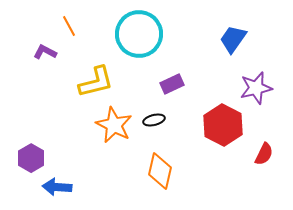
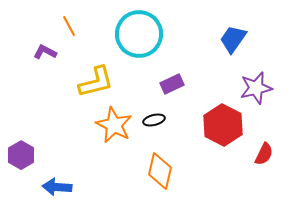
purple hexagon: moved 10 px left, 3 px up
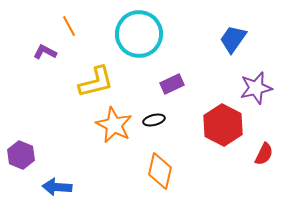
purple hexagon: rotated 8 degrees counterclockwise
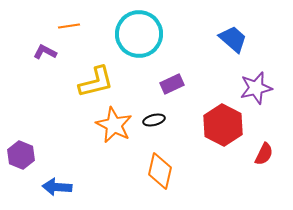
orange line: rotated 70 degrees counterclockwise
blue trapezoid: rotated 96 degrees clockwise
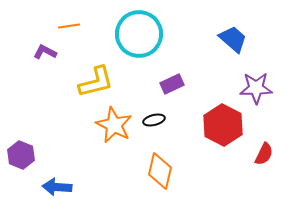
purple star: rotated 12 degrees clockwise
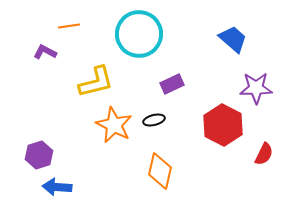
purple hexagon: moved 18 px right; rotated 20 degrees clockwise
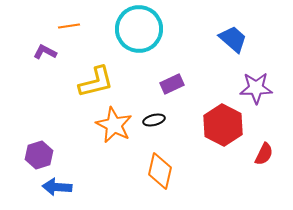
cyan circle: moved 5 px up
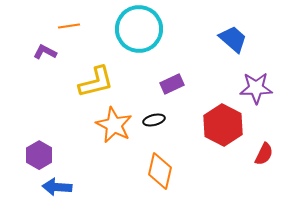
purple hexagon: rotated 12 degrees counterclockwise
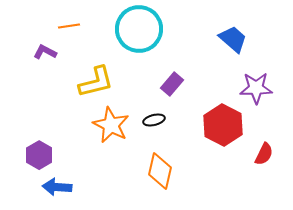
purple rectangle: rotated 25 degrees counterclockwise
orange star: moved 3 px left
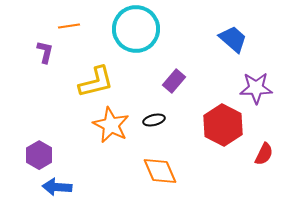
cyan circle: moved 3 px left
purple L-shape: rotated 75 degrees clockwise
purple rectangle: moved 2 px right, 3 px up
orange diamond: rotated 36 degrees counterclockwise
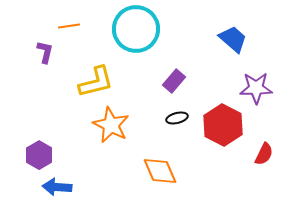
black ellipse: moved 23 px right, 2 px up
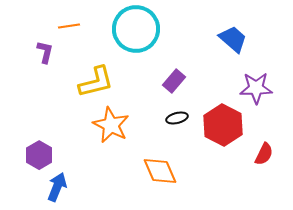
blue arrow: rotated 108 degrees clockwise
